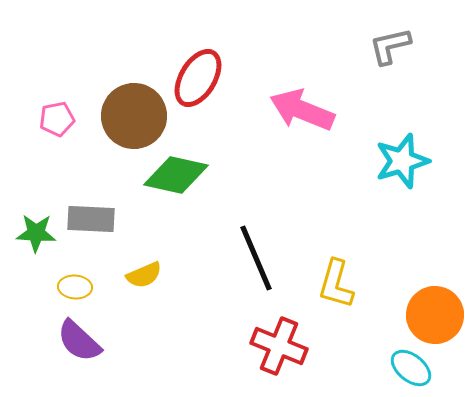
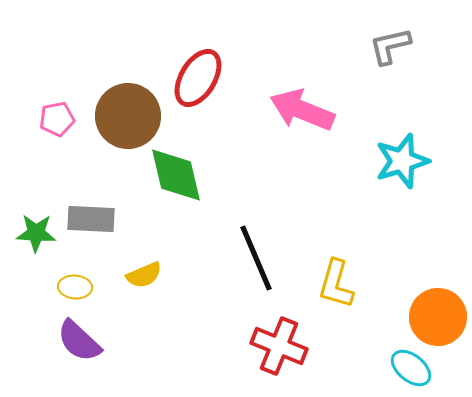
brown circle: moved 6 px left
green diamond: rotated 64 degrees clockwise
orange circle: moved 3 px right, 2 px down
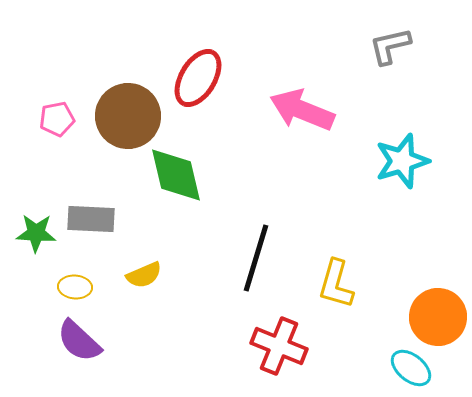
black line: rotated 40 degrees clockwise
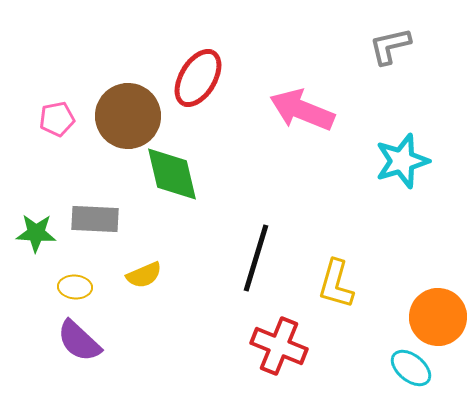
green diamond: moved 4 px left, 1 px up
gray rectangle: moved 4 px right
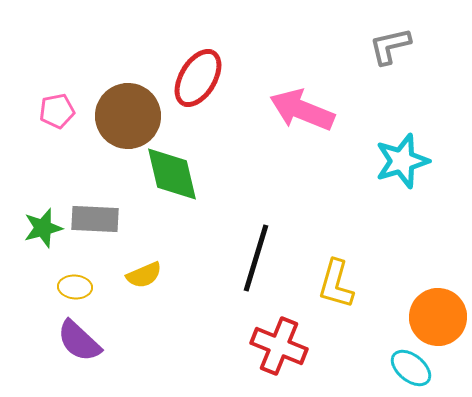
pink pentagon: moved 8 px up
green star: moved 7 px right, 5 px up; rotated 18 degrees counterclockwise
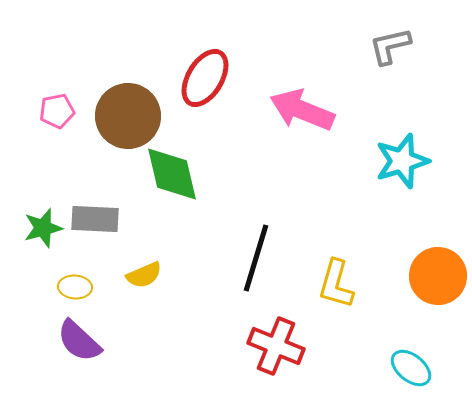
red ellipse: moved 7 px right
orange circle: moved 41 px up
red cross: moved 3 px left
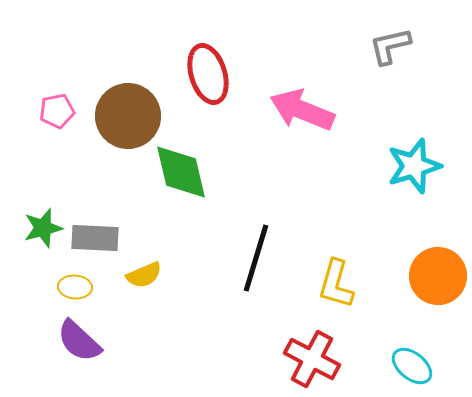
red ellipse: moved 3 px right, 4 px up; rotated 48 degrees counterclockwise
cyan star: moved 12 px right, 5 px down
green diamond: moved 9 px right, 2 px up
gray rectangle: moved 19 px down
red cross: moved 36 px right, 13 px down; rotated 6 degrees clockwise
cyan ellipse: moved 1 px right, 2 px up
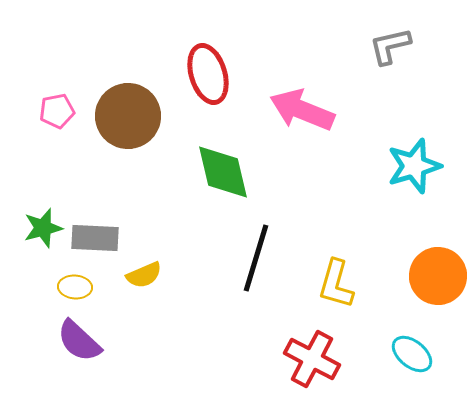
green diamond: moved 42 px right
cyan ellipse: moved 12 px up
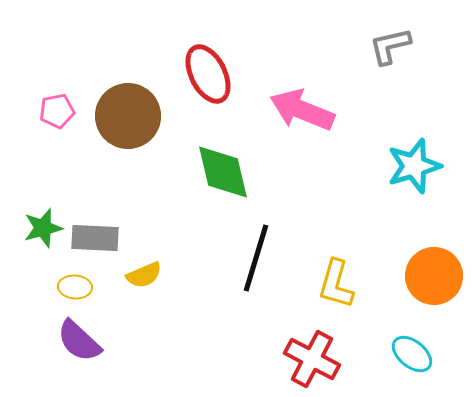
red ellipse: rotated 10 degrees counterclockwise
orange circle: moved 4 px left
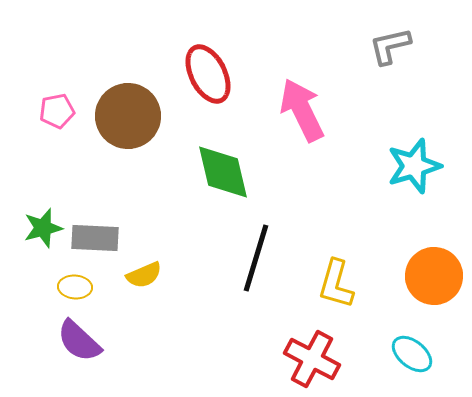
pink arrow: rotated 42 degrees clockwise
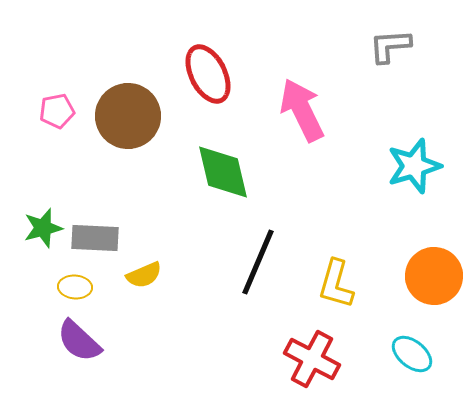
gray L-shape: rotated 9 degrees clockwise
black line: moved 2 px right, 4 px down; rotated 6 degrees clockwise
